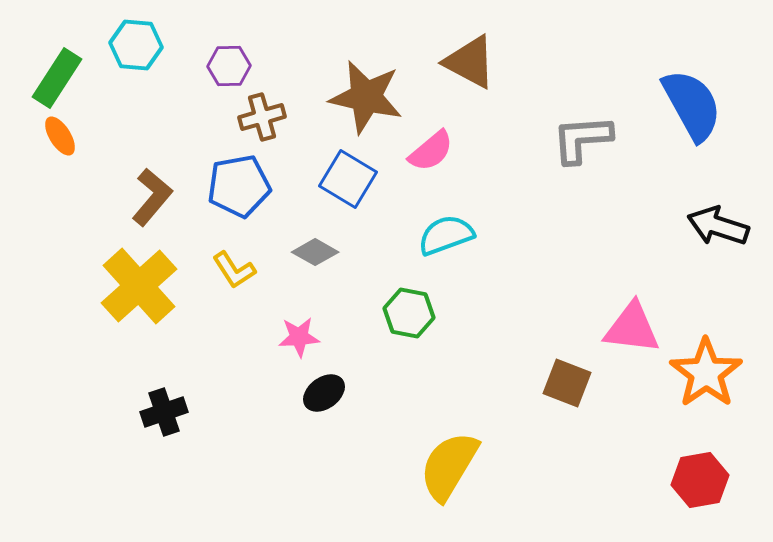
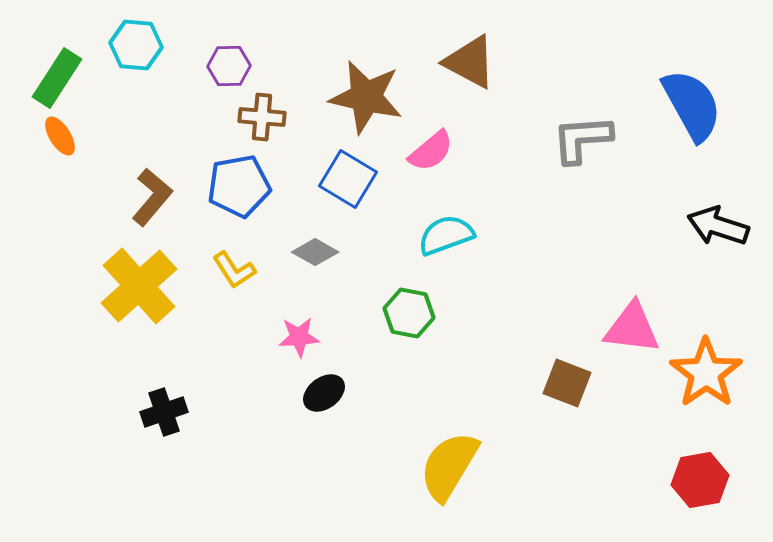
brown cross: rotated 21 degrees clockwise
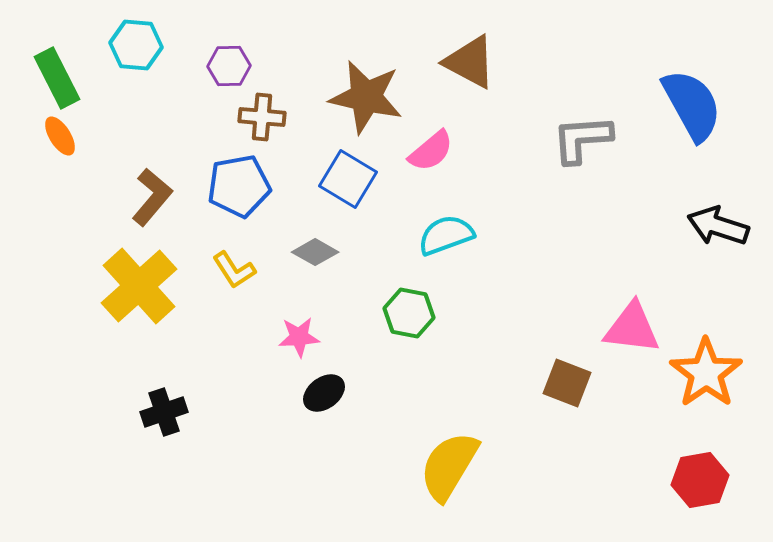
green rectangle: rotated 60 degrees counterclockwise
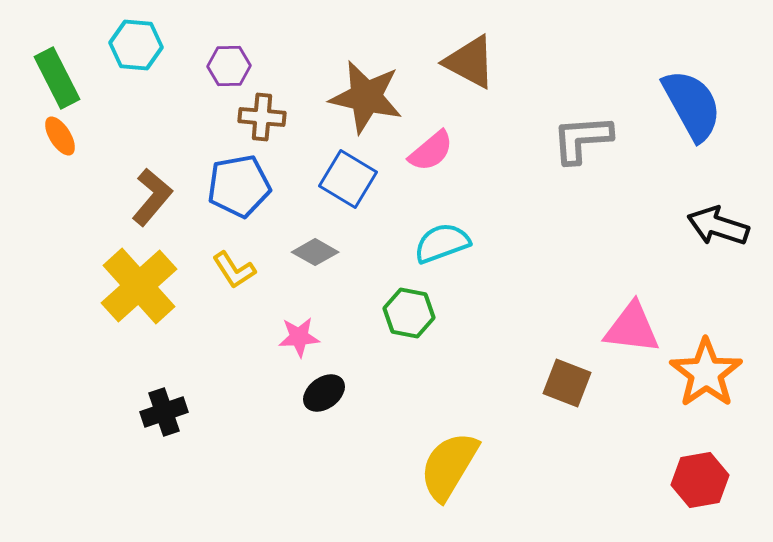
cyan semicircle: moved 4 px left, 8 px down
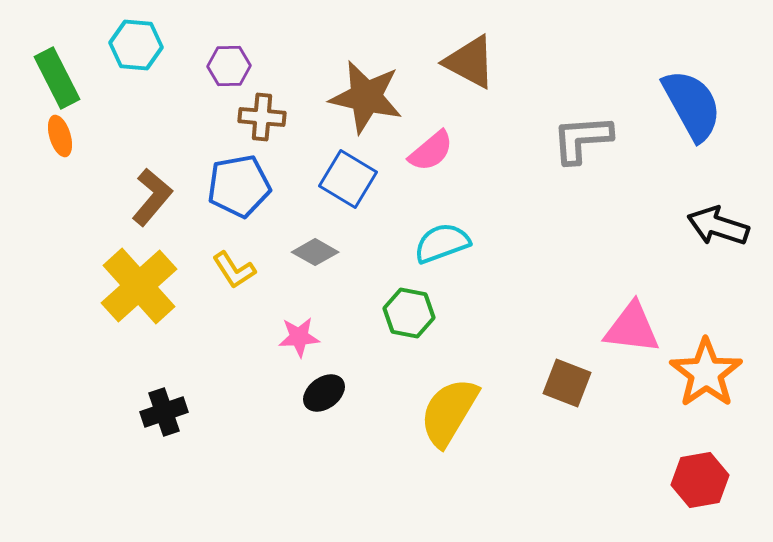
orange ellipse: rotated 15 degrees clockwise
yellow semicircle: moved 54 px up
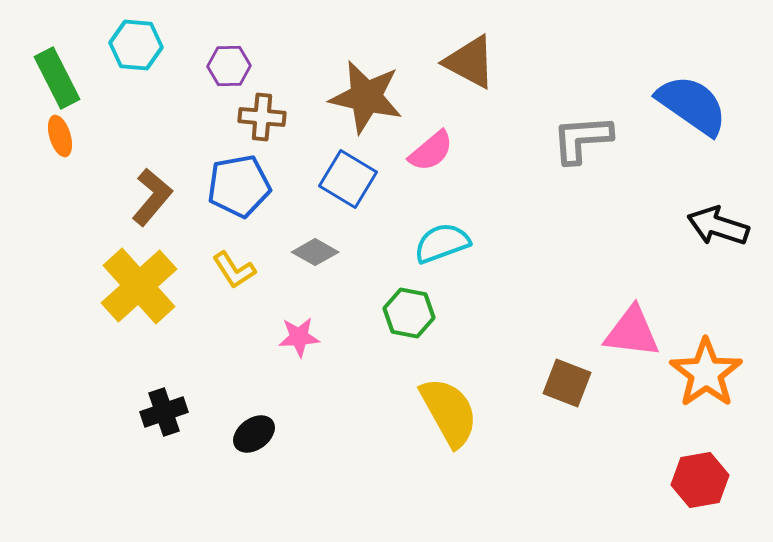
blue semicircle: rotated 26 degrees counterclockwise
pink triangle: moved 4 px down
black ellipse: moved 70 px left, 41 px down
yellow semicircle: rotated 120 degrees clockwise
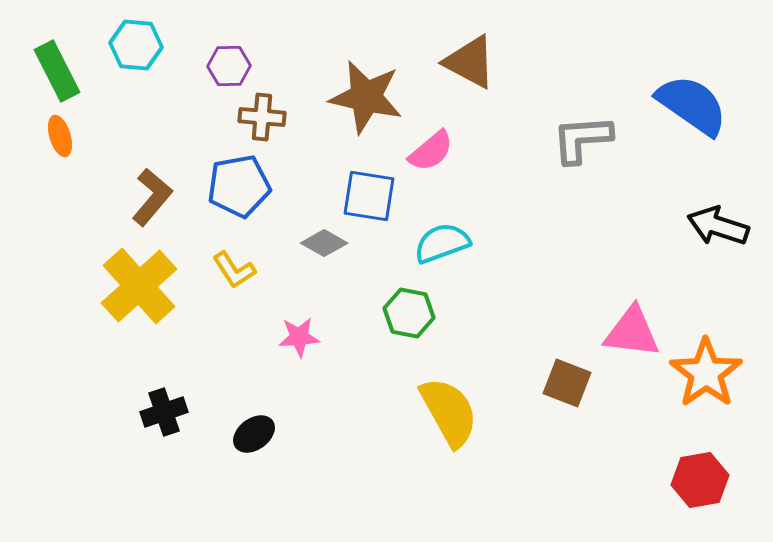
green rectangle: moved 7 px up
blue square: moved 21 px right, 17 px down; rotated 22 degrees counterclockwise
gray diamond: moved 9 px right, 9 px up
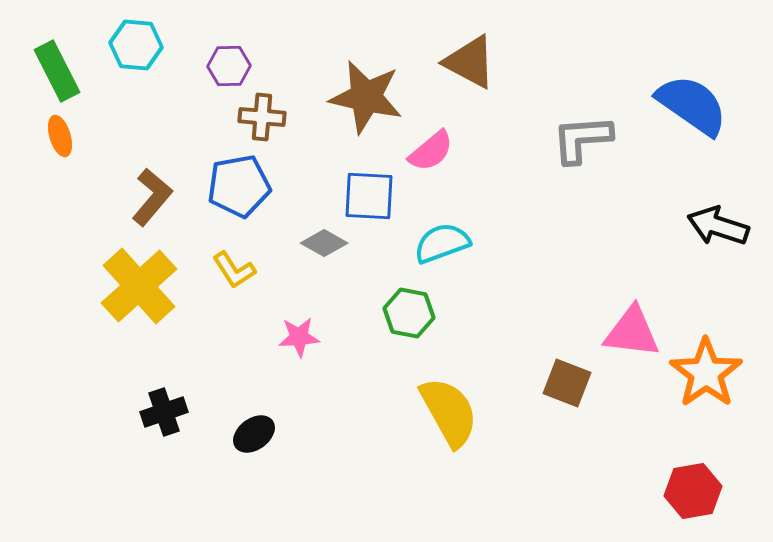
blue square: rotated 6 degrees counterclockwise
red hexagon: moved 7 px left, 11 px down
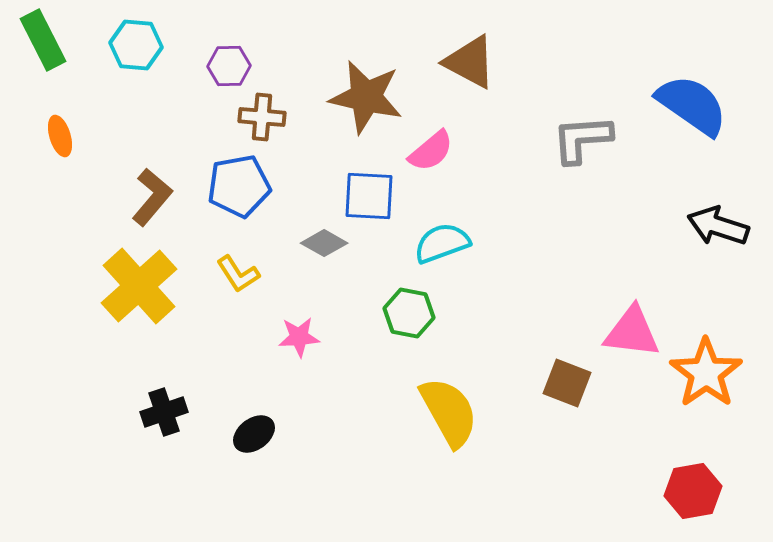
green rectangle: moved 14 px left, 31 px up
yellow L-shape: moved 4 px right, 4 px down
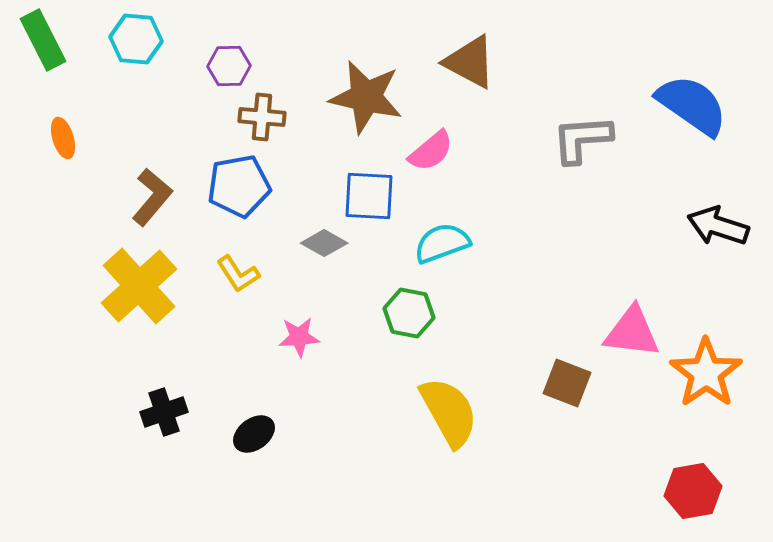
cyan hexagon: moved 6 px up
orange ellipse: moved 3 px right, 2 px down
